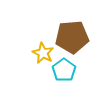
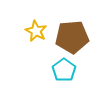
yellow star: moved 7 px left, 22 px up
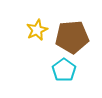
yellow star: moved 1 px right, 1 px up; rotated 20 degrees clockwise
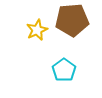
brown pentagon: moved 17 px up
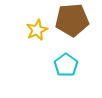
cyan pentagon: moved 2 px right, 5 px up
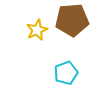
cyan pentagon: moved 8 px down; rotated 15 degrees clockwise
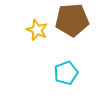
yellow star: rotated 25 degrees counterclockwise
